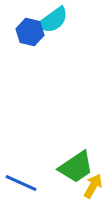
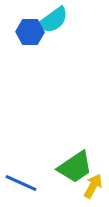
blue hexagon: rotated 12 degrees counterclockwise
green trapezoid: moved 1 px left
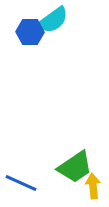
yellow arrow: rotated 35 degrees counterclockwise
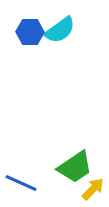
cyan semicircle: moved 7 px right, 10 px down
yellow arrow: moved 3 px down; rotated 50 degrees clockwise
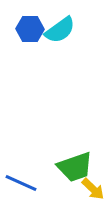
blue hexagon: moved 3 px up
green trapezoid: rotated 15 degrees clockwise
yellow arrow: rotated 90 degrees clockwise
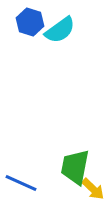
blue hexagon: moved 7 px up; rotated 16 degrees clockwise
green trapezoid: rotated 120 degrees clockwise
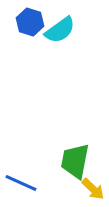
green trapezoid: moved 6 px up
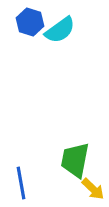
green trapezoid: moved 1 px up
blue line: rotated 56 degrees clockwise
